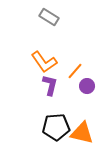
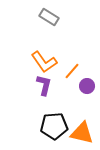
orange line: moved 3 px left
purple L-shape: moved 6 px left
black pentagon: moved 2 px left, 1 px up
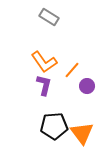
orange line: moved 1 px up
orange triangle: rotated 40 degrees clockwise
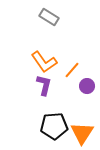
orange triangle: rotated 10 degrees clockwise
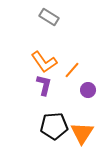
purple circle: moved 1 px right, 4 px down
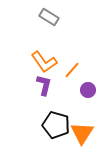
black pentagon: moved 2 px right, 1 px up; rotated 20 degrees clockwise
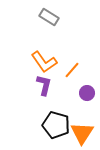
purple circle: moved 1 px left, 3 px down
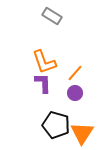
gray rectangle: moved 3 px right, 1 px up
orange L-shape: rotated 16 degrees clockwise
orange line: moved 3 px right, 3 px down
purple L-shape: moved 1 px left, 2 px up; rotated 15 degrees counterclockwise
purple circle: moved 12 px left
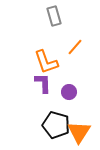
gray rectangle: moved 2 px right; rotated 42 degrees clockwise
orange L-shape: moved 2 px right
orange line: moved 26 px up
purple circle: moved 6 px left, 1 px up
orange triangle: moved 3 px left, 1 px up
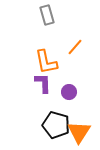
gray rectangle: moved 7 px left, 1 px up
orange L-shape: rotated 8 degrees clockwise
